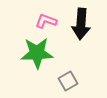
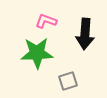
black arrow: moved 4 px right, 10 px down
gray square: rotated 12 degrees clockwise
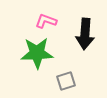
gray square: moved 2 px left
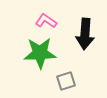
pink L-shape: rotated 15 degrees clockwise
green star: moved 3 px right
